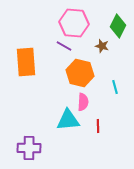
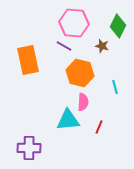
orange rectangle: moved 2 px right, 2 px up; rotated 8 degrees counterclockwise
red line: moved 1 px right, 1 px down; rotated 24 degrees clockwise
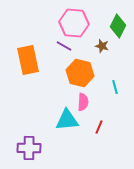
cyan triangle: moved 1 px left
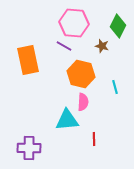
orange hexagon: moved 1 px right, 1 px down
red line: moved 5 px left, 12 px down; rotated 24 degrees counterclockwise
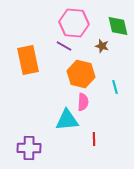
green diamond: rotated 40 degrees counterclockwise
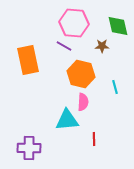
brown star: rotated 16 degrees counterclockwise
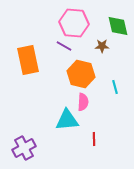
purple cross: moved 5 px left; rotated 30 degrees counterclockwise
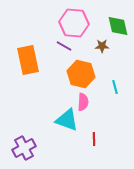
cyan triangle: rotated 25 degrees clockwise
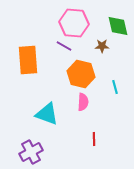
orange rectangle: rotated 8 degrees clockwise
cyan triangle: moved 20 px left, 6 px up
purple cross: moved 7 px right, 4 px down
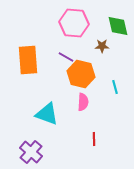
purple line: moved 2 px right, 11 px down
purple cross: rotated 20 degrees counterclockwise
